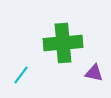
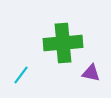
purple triangle: moved 3 px left
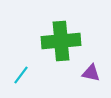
green cross: moved 2 px left, 2 px up
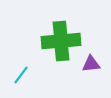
purple triangle: moved 9 px up; rotated 18 degrees counterclockwise
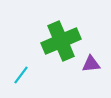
green cross: rotated 18 degrees counterclockwise
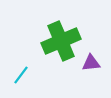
purple triangle: moved 1 px up
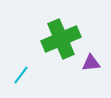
green cross: moved 2 px up
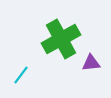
green cross: rotated 6 degrees counterclockwise
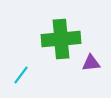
green cross: rotated 24 degrees clockwise
